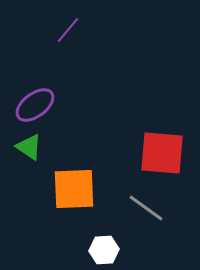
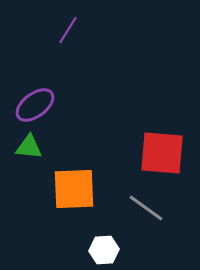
purple line: rotated 8 degrees counterclockwise
green triangle: rotated 28 degrees counterclockwise
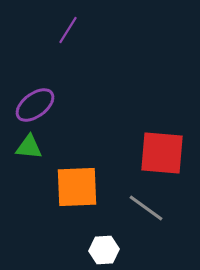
orange square: moved 3 px right, 2 px up
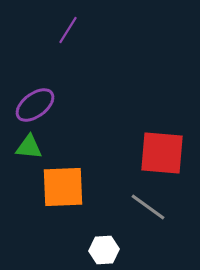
orange square: moved 14 px left
gray line: moved 2 px right, 1 px up
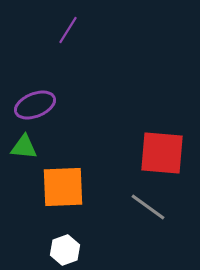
purple ellipse: rotated 15 degrees clockwise
green triangle: moved 5 px left
white hexagon: moved 39 px left; rotated 16 degrees counterclockwise
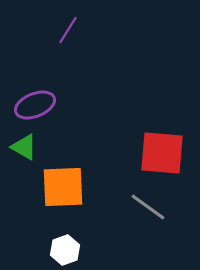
green triangle: rotated 24 degrees clockwise
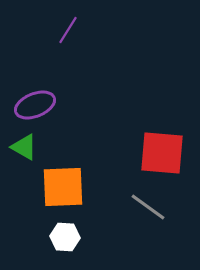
white hexagon: moved 13 px up; rotated 24 degrees clockwise
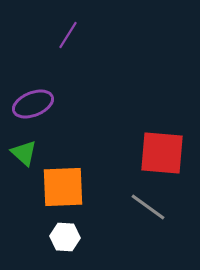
purple line: moved 5 px down
purple ellipse: moved 2 px left, 1 px up
green triangle: moved 6 px down; rotated 12 degrees clockwise
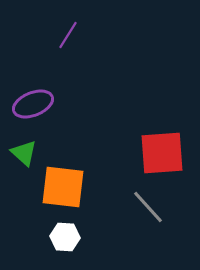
red square: rotated 9 degrees counterclockwise
orange square: rotated 9 degrees clockwise
gray line: rotated 12 degrees clockwise
